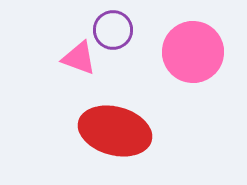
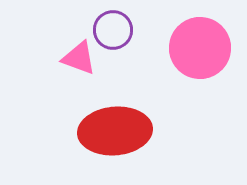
pink circle: moved 7 px right, 4 px up
red ellipse: rotated 20 degrees counterclockwise
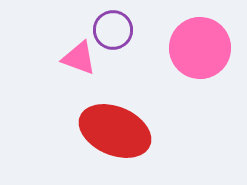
red ellipse: rotated 28 degrees clockwise
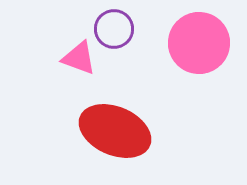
purple circle: moved 1 px right, 1 px up
pink circle: moved 1 px left, 5 px up
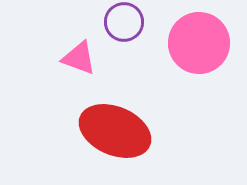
purple circle: moved 10 px right, 7 px up
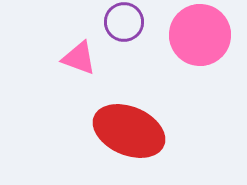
pink circle: moved 1 px right, 8 px up
red ellipse: moved 14 px right
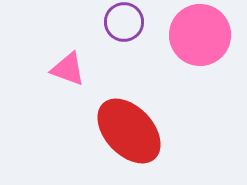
pink triangle: moved 11 px left, 11 px down
red ellipse: rotated 24 degrees clockwise
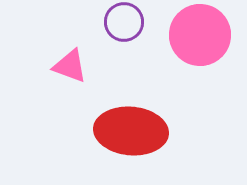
pink triangle: moved 2 px right, 3 px up
red ellipse: moved 2 px right; rotated 42 degrees counterclockwise
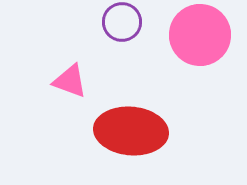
purple circle: moved 2 px left
pink triangle: moved 15 px down
